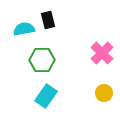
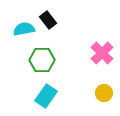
black rectangle: rotated 24 degrees counterclockwise
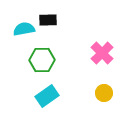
black rectangle: rotated 54 degrees counterclockwise
cyan rectangle: moved 1 px right; rotated 20 degrees clockwise
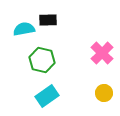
green hexagon: rotated 15 degrees clockwise
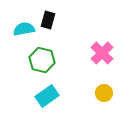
black rectangle: rotated 72 degrees counterclockwise
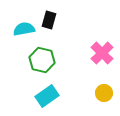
black rectangle: moved 1 px right
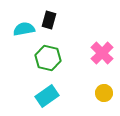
green hexagon: moved 6 px right, 2 px up
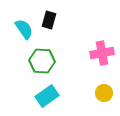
cyan semicircle: rotated 65 degrees clockwise
pink cross: rotated 35 degrees clockwise
green hexagon: moved 6 px left, 3 px down; rotated 10 degrees counterclockwise
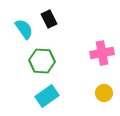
black rectangle: moved 1 px up; rotated 42 degrees counterclockwise
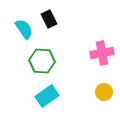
yellow circle: moved 1 px up
